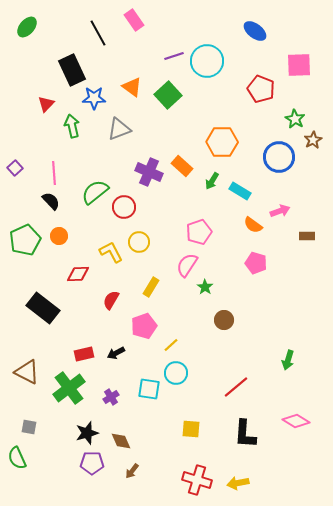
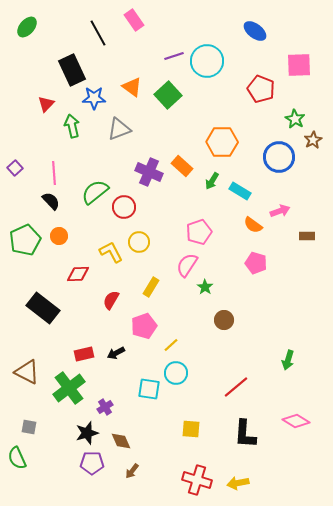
purple cross at (111, 397): moved 6 px left, 10 px down
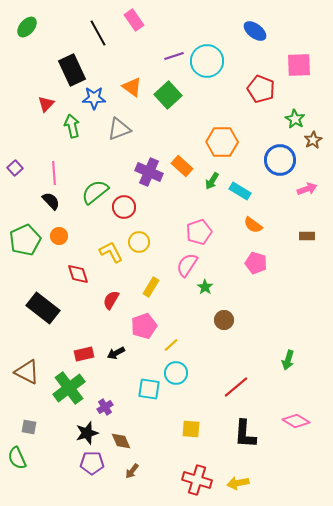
blue circle at (279, 157): moved 1 px right, 3 px down
pink arrow at (280, 211): moved 27 px right, 22 px up
red diamond at (78, 274): rotated 75 degrees clockwise
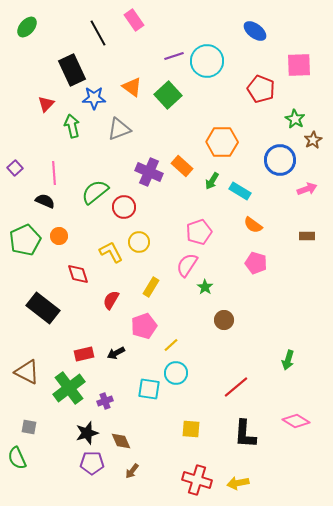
black semicircle at (51, 201): moved 6 px left; rotated 24 degrees counterclockwise
purple cross at (105, 407): moved 6 px up; rotated 14 degrees clockwise
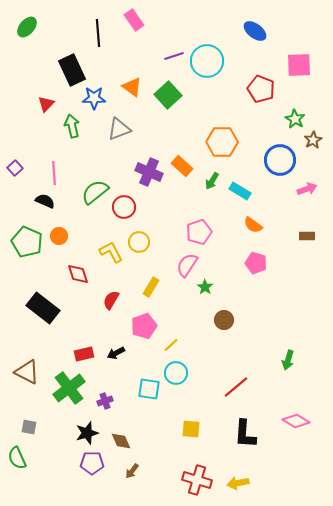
black line at (98, 33): rotated 24 degrees clockwise
green pentagon at (25, 240): moved 2 px right, 2 px down; rotated 24 degrees counterclockwise
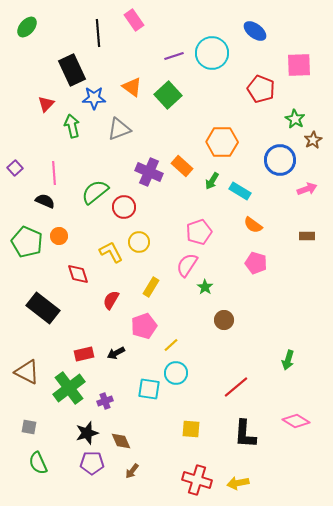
cyan circle at (207, 61): moved 5 px right, 8 px up
green semicircle at (17, 458): moved 21 px right, 5 px down
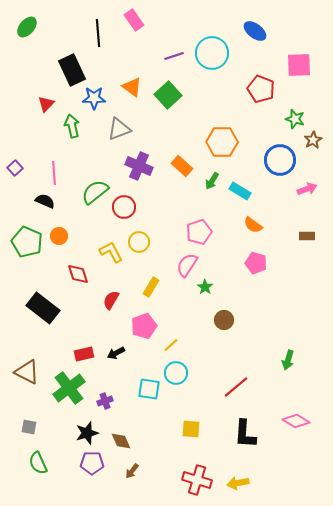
green star at (295, 119): rotated 12 degrees counterclockwise
purple cross at (149, 172): moved 10 px left, 6 px up
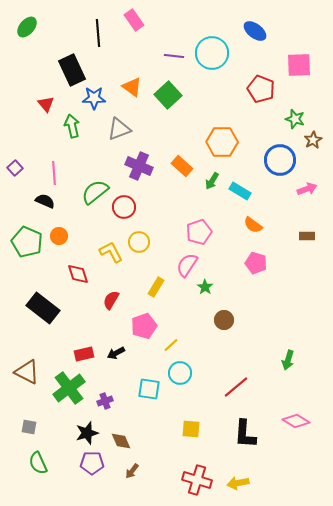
purple line at (174, 56): rotated 24 degrees clockwise
red triangle at (46, 104): rotated 24 degrees counterclockwise
yellow rectangle at (151, 287): moved 5 px right
cyan circle at (176, 373): moved 4 px right
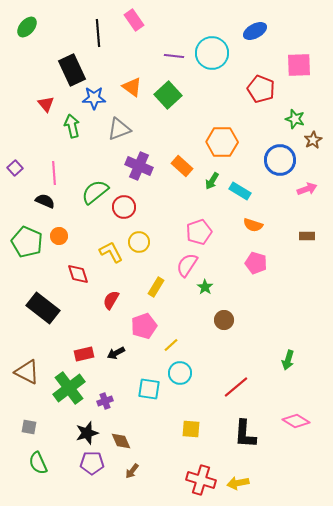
blue ellipse at (255, 31): rotated 65 degrees counterclockwise
orange semicircle at (253, 225): rotated 18 degrees counterclockwise
red cross at (197, 480): moved 4 px right
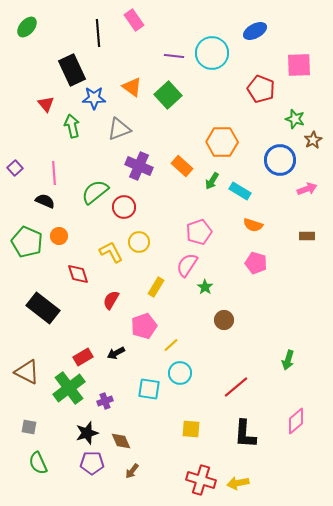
red rectangle at (84, 354): moved 1 px left, 3 px down; rotated 18 degrees counterclockwise
pink diamond at (296, 421): rotated 72 degrees counterclockwise
